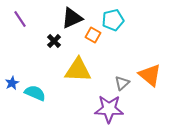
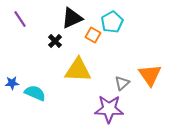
cyan pentagon: moved 1 px left, 2 px down; rotated 15 degrees counterclockwise
black cross: moved 1 px right
orange triangle: rotated 15 degrees clockwise
blue star: rotated 24 degrees clockwise
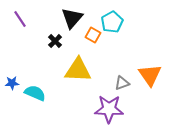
black triangle: rotated 25 degrees counterclockwise
gray triangle: rotated 21 degrees clockwise
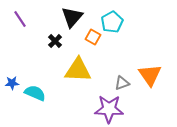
black triangle: moved 1 px up
orange square: moved 2 px down
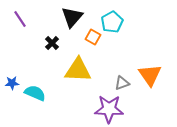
black cross: moved 3 px left, 2 px down
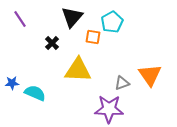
orange square: rotated 21 degrees counterclockwise
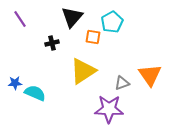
black cross: rotated 32 degrees clockwise
yellow triangle: moved 5 px right, 1 px down; rotated 36 degrees counterclockwise
blue star: moved 3 px right
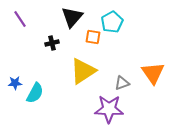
orange triangle: moved 3 px right, 2 px up
cyan semicircle: rotated 95 degrees clockwise
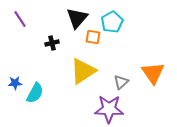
black triangle: moved 5 px right, 1 px down
gray triangle: moved 1 px left, 1 px up; rotated 21 degrees counterclockwise
